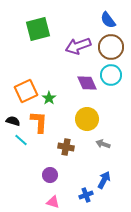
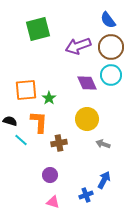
orange square: moved 1 px up; rotated 20 degrees clockwise
black semicircle: moved 3 px left
brown cross: moved 7 px left, 4 px up; rotated 21 degrees counterclockwise
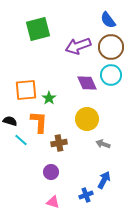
purple circle: moved 1 px right, 3 px up
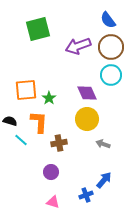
purple diamond: moved 10 px down
blue arrow: rotated 12 degrees clockwise
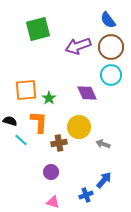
yellow circle: moved 8 px left, 8 px down
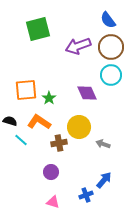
orange L-shape: rotated 60 degrees counterclockwise
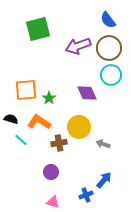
brown circle: moved 2 px left, 1 px down
black semicircle: moved 1 px right, 2 px up
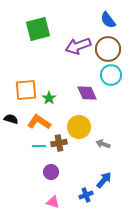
brown circle: moved 1 px left, 1 px down
cyan line: moved 18 px right, 6 px down; rotated 40 degrees counterclockwise
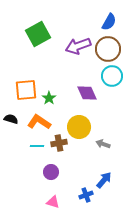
blue semicircle: moved 1 px right, 2 px down; rotated 114 degrees counterclockwise
green square: moved 5 px down; rotated 15 degrees counterclockwise
cyan circle: moved 1 px right, 1 px down
cyan line: moved 2 px left
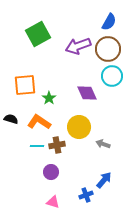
orange square: moved 1 px left, 5 px up
brown cross: moved 2 px left, 2 px down
